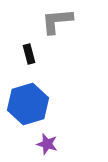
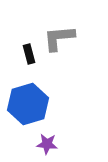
gray L-shape: moved 2 px right, 17 px down
purple star: rotated 10 degrees counterclockwise
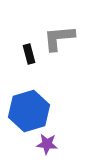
blue hexagon: moved 1 px right, 7 px down
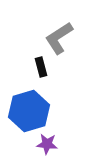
gray L-shape: rotated 28 degrees counterclockwise
black rectangle: moved 12 px right, 13 px down
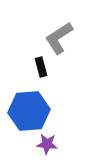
blue hexagon: rotated 12 degrees clockwise
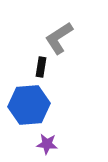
black rectangle: rotated 24 degrees clockwise
blue hexagon: moved 6 px up
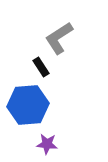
black rectangle: rotated 42 degrees counterclockwise
blue hexagon: moved 1 px left
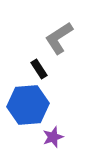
black rectangle: moved 2 px left, 2 px down
purple star: moved 6 px right, 7 px up; rotated 25 degrees counterclockwise
